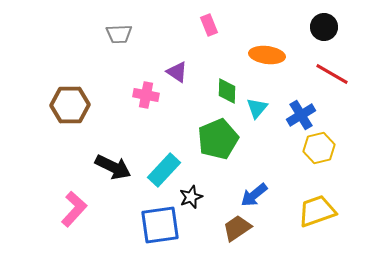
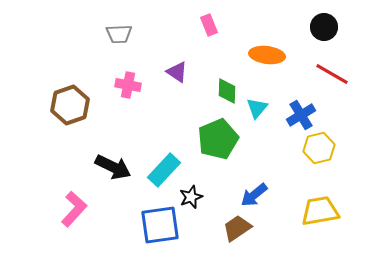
pink cross: moved 18 px left, 10 px up
brown hexagon: rotated 18 degrees counterclockwise
yellow trapezoid: moved 3 px right; rotated 9 degrees clockwise
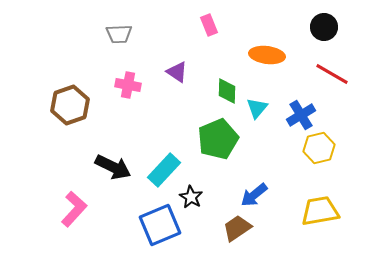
black star: rotated 20 degrees counterclockwise
blue square: rotated 15 degrees counterclockwise
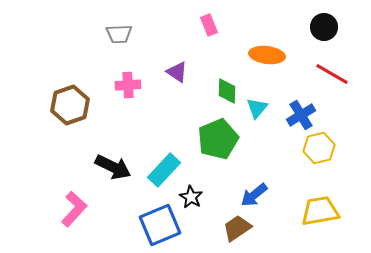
pink cross: rotated 15 degrees counterclockwise
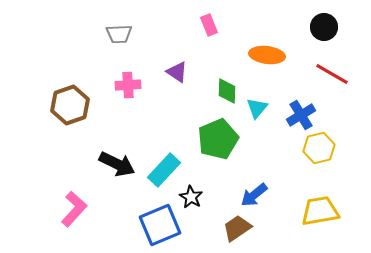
black arrow: moved 4 px right, 3 px up
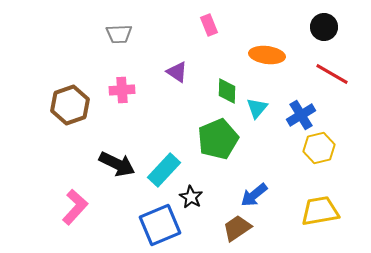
pink cross: moved 6 px left, 5 px down
pink L-shape: moved 1 px right, 2 px up
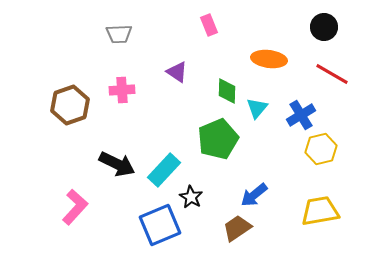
orange ellipse: moved 2 px right, 4 px down
yellow hexagon: moved 2 px right, 1 px down
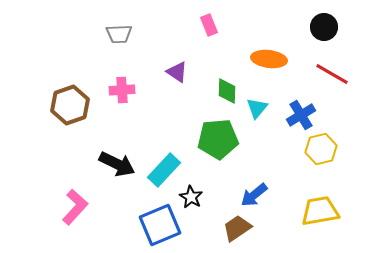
green pentagon: rotated 18 degrees clockwise
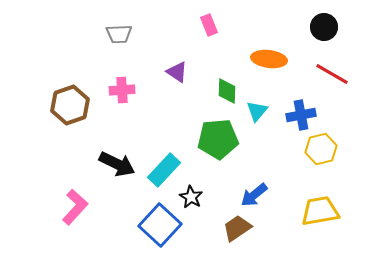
cyan triangle: moved 3 px down
blue cross: rotated 20 degrees clockwise
blue square: rotated 24 degrees counterclockwise
